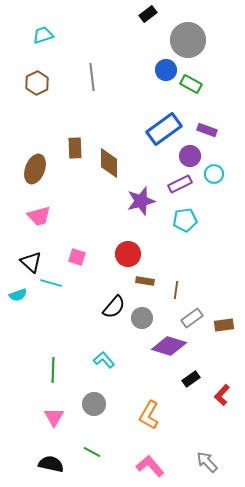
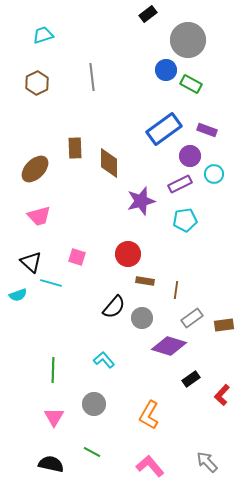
brown ellipse at (35, 169): rotated 24 degrees clockwise
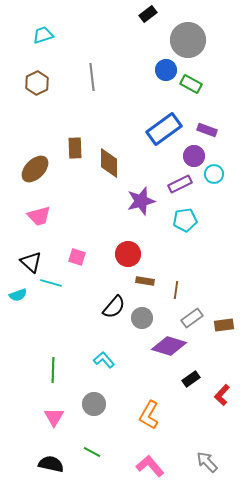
purple circle at (190, 156): moved 4 px right
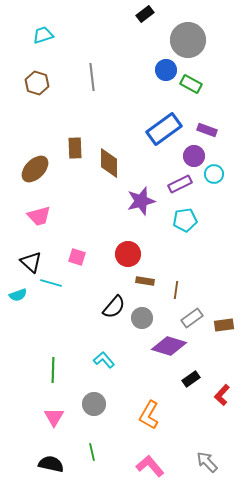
black rectangle at (148, 14): moved 3 px left
brown hexagon at (37, 83): rotated 15 degrees counterclockwise
green line at (92, 452): rotated 48 degrees clockwise
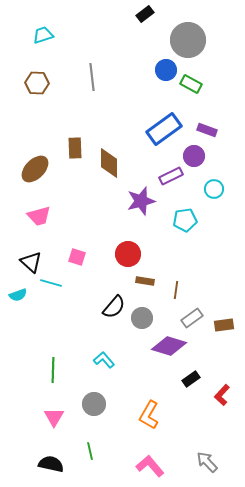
brown hexagon at (37, 83): rotated 15 degrees counterclockwise
cyan circle at (214, 174): moved 15 px down
purple rectangle at (180, 184): moved 9 px left, 8 px up
green line at (92, 452): moved 2 px left, 1 px up
